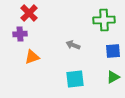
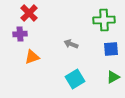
gray arrow: moved 2 px left, 1 px up
blue square: moved 2 px left, 2 px up
cyan square: rotated 24 degrees counterclockwise
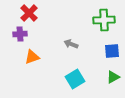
blue square: moved 1 px right, 2 px down
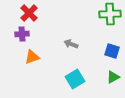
green cross: moved 6 px right, 6 px up
purple cross: moved 2 px right
blue square: rotated 21 degrees clockwise
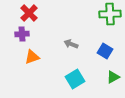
blue square: moved 7 px left; rotated 14 degrees clockwise
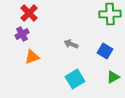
purple cross: rotated 24 degrees counterclockwise
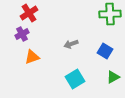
red cross: rotated 12 degrees clockwise
gray arrow: rotated 40 degrees counterclockwise
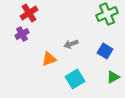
green cross: moved 3 px left; rotated 20 degrees counterclockwise
orange triangle: moved 17 px right, 2 px down
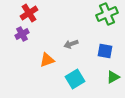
blue square: rotated 21 degrees counterclockwise
orange triangle: moved 2 px left, 1 px down
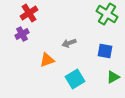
green cross: rotated 35 degrees counterclockwise
gray arrow: moved 2 px left, 1 px up
